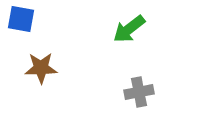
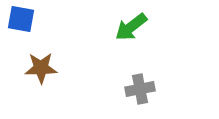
green arrow: moved 2 px right, 2 px up
gray cross: moved 1 px right, 3 px up
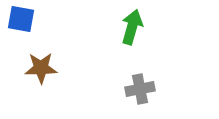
green arrow: moved 1 px right; rotated 144 degrees clockwise
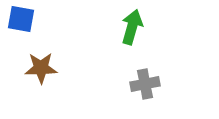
gray cross: moved 5 px right, 5 px up
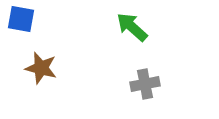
green arrow: rotated 64 degrees counterclockwise
brown star: rotated 16 degrees clockwise
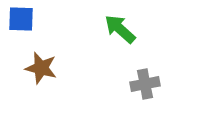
blue square: rotated 8 degrees counterclockwise
green arrow: moved 12 px left, 2 px down
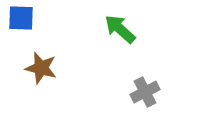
blue square: moved 1 px up
gray cross: moved 8 px down; rotated 16 degrees counterclockwise
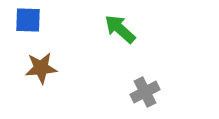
blue square: moved 7 px right, 2 px down
brown star: rotated 20 degrees counterclockwise
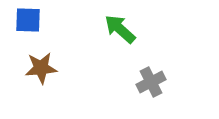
gray cross: moved 6 px right, 10 px up
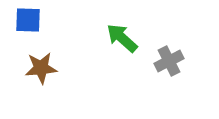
green arrow: moved 2 px right, 9 px down
gray cross: moved 18 px right, 21 px up
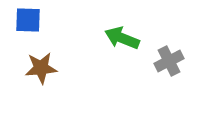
green arrow: rotated 20 degrees counterclockwise
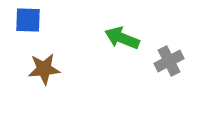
brown star: moved 3 px right, 1 px down
